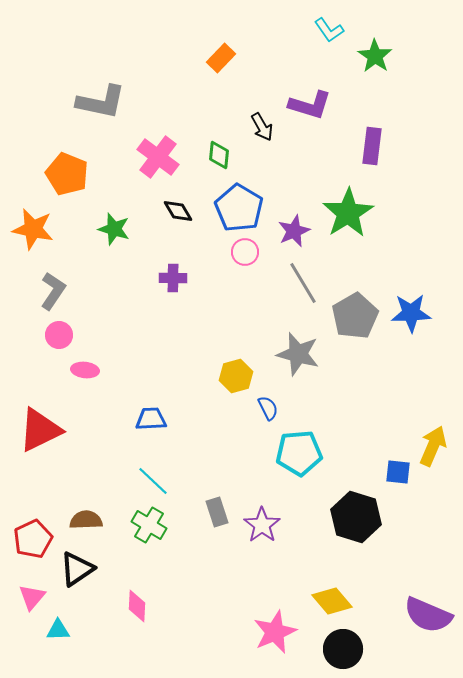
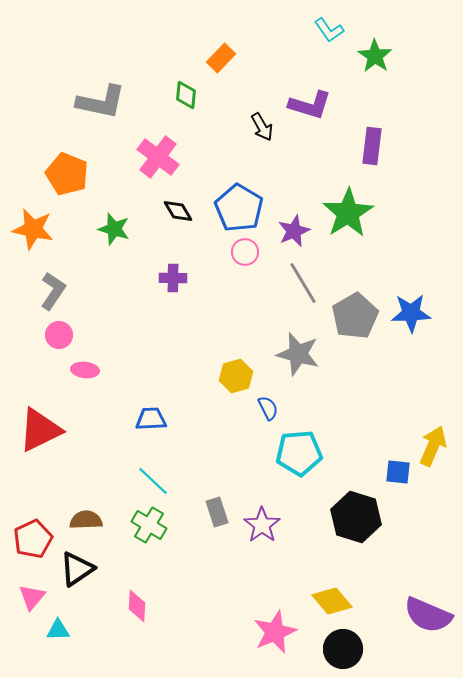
green diamond at (219, 155): moved 33 px left, 60 px up
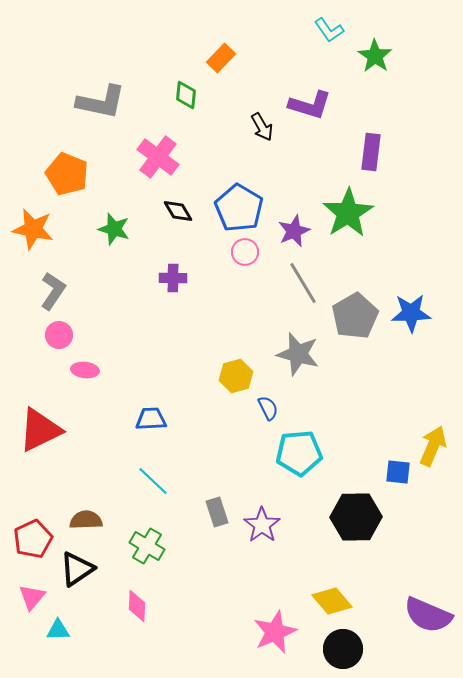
purple rectangle at (372, 146): moved 1 px left, 6 px down
black hexagon at (356, 517): rotated 18 degrees counterclockwise
green cross at (149, 525): moved 2 px left, 21 px down
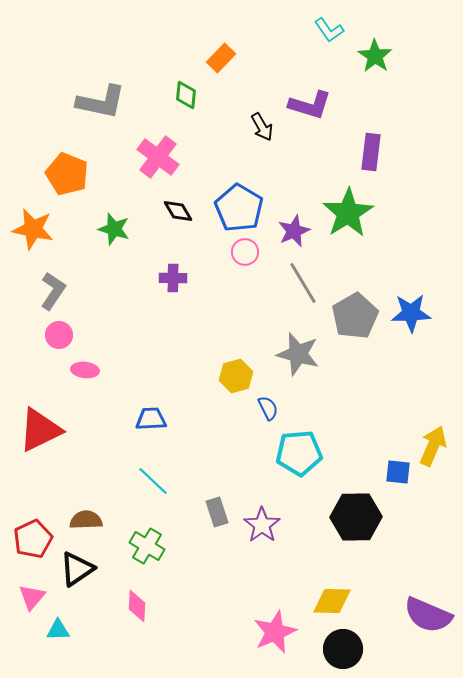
yellow diamond at (332, 601): rotated 48 degrees counterclockwise
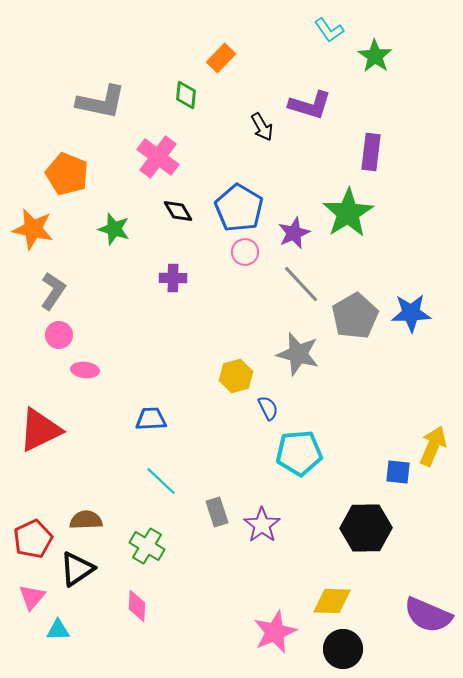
purple star at (294, 231): moved 2 px down
gray line at (303, 283): moved 2 px left, 1 px down; rotated 12 degrees counterclockwise
cyan line at (153, 481): moved 8 px right
black hexagon at (356, 517): moved 10 px right, 11 px down
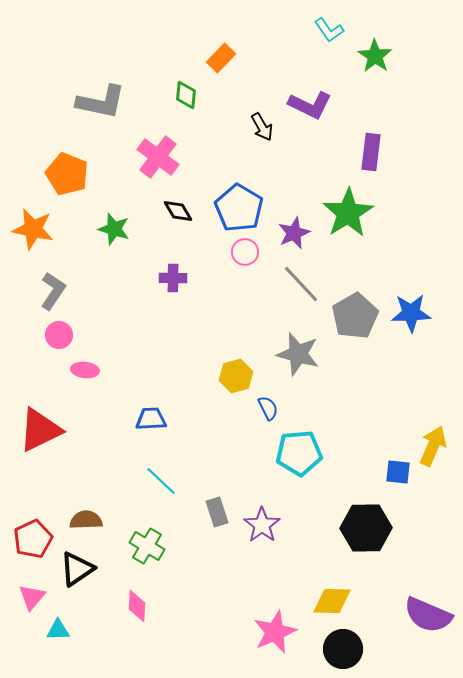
purple L-shape at (310, 105): rotated 9 degrees clockwise
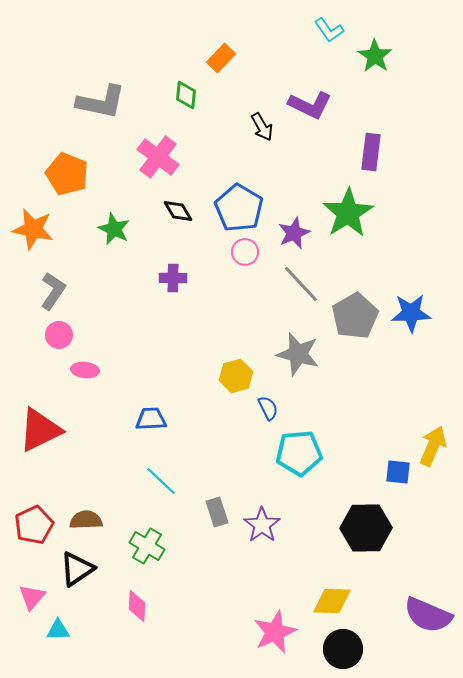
green star at (114, 229): rotated 8 degrees clockwise
red pentagon at (33, 539): moved 1 px right, 14 px up
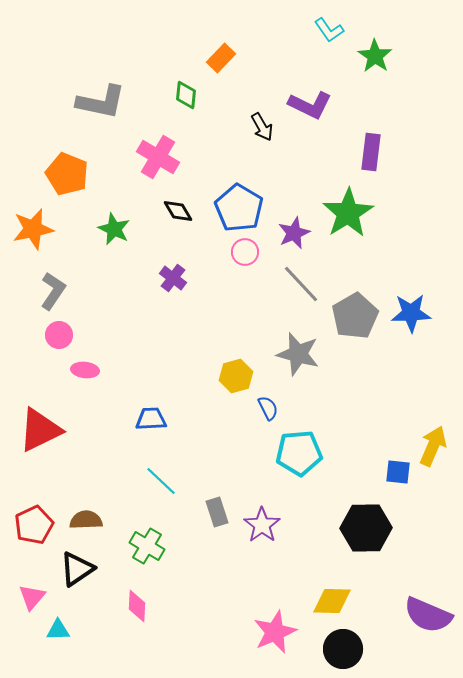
pink cross at (158, 157): rotated 6 degrees counterclockwise
orange star at (33, 229): rotated 24 degrees counterclockwise
purple cross at (173, 278): rotated 36 degrees clockwise
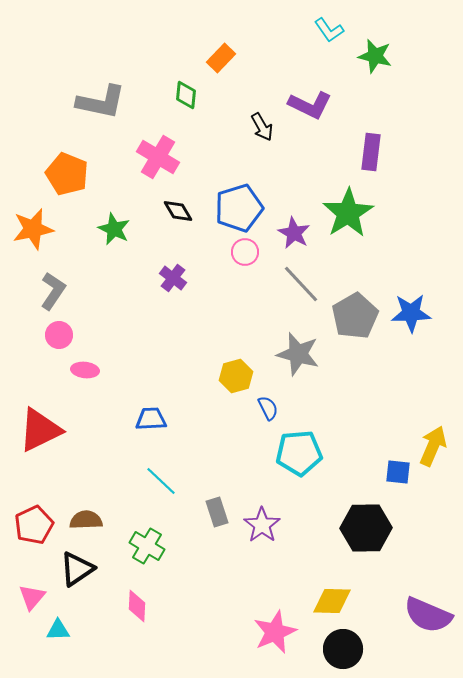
green star at (375, 56): rotated 20 degrees counterclockwise
blue pentagon at (239, 208): rotated 24 degrees clockwise
purple star at (294, 233): rotated 20 degrees counterclockwise
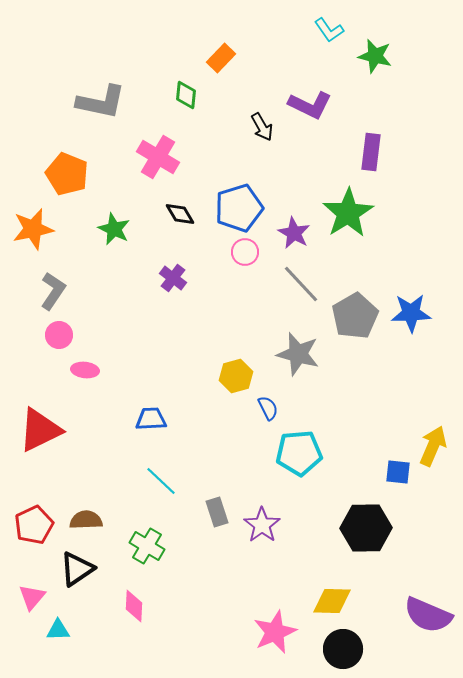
black diamond at (178, 211): moved 2 px right, 3 px down
pink diamond at (137, 606): moved 3 px left
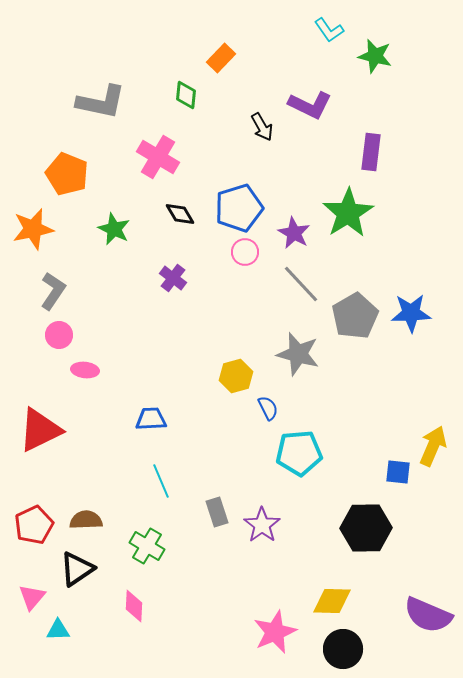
cyan line at (161, 481): rotated 24 degrees clockwise
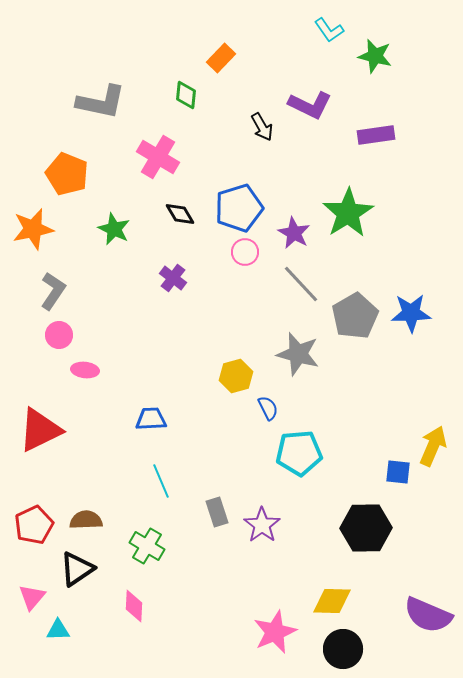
purple rectangle at (371, 152): moved 5 px right, 17 px up; rotated 75 degrees clockwise
